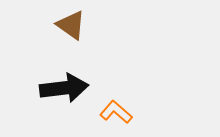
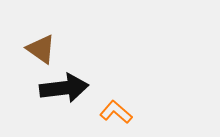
brown triangle: moved 30 px left, 24 px down
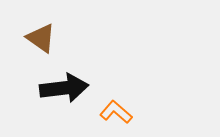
brown triangle: moved 11 px up
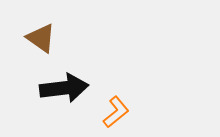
orange L-shape: rotated 100 degrees clockwise
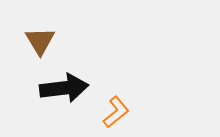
brown triangle: moved 1 px left, 3 px down; rotated 24 degrees clockwise
